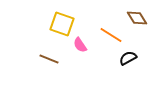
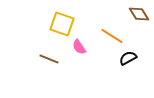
brown diamond: moved 2 px right, 4 px up
orange line: moved 1 px right, 1 px down
pink semicircle: moved 1 px left, 2 px down
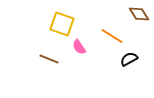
black semicircle: moved 1 px right, 1 px down
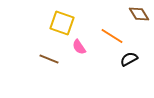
yellow square: moved 1 px up
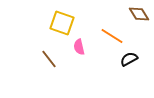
pink semicircle: rotated 21 degrees clockwise
brown line: rotated 30 degrees clockwise
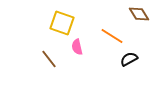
pink semicircle: moved 2 px left
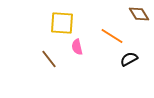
yellow square: rotated 15 degrees counterclockwise
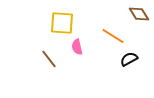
orange line: moved 1 px right
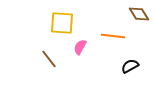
orange line: rotated 25 degrees counterclockwise
pink semicircle: moved 3 px right; rotated 42 degrees clockwise
black semicircle: moved 1 px right, 7 px down
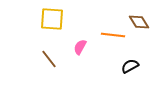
brown diamond: moved 8 px down
yellow square: moved 10 px left, 4 px up
orange line: moved 1 px up
